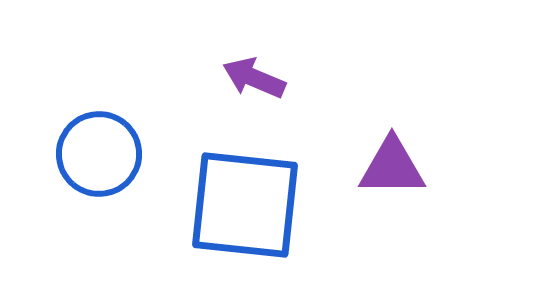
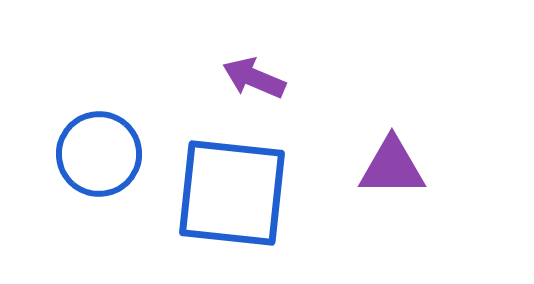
blue square: moved 13 px left, 12 px up
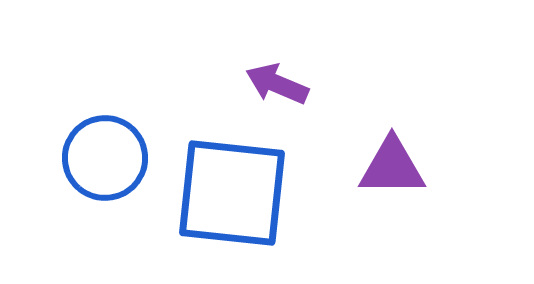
purple arrow: moved 23 px right, 6 px down
blue circle: moved 6 px right, 4 px down
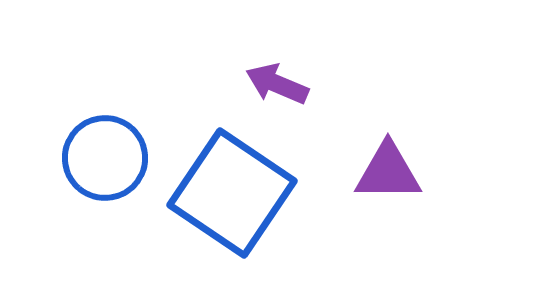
purple triangle: moved 4 px left, 5 px down
blue square: rotated 28 degrees clockwise
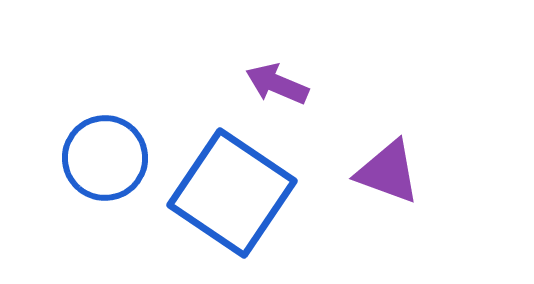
purple triangle: rotated 20 degrees clockwise
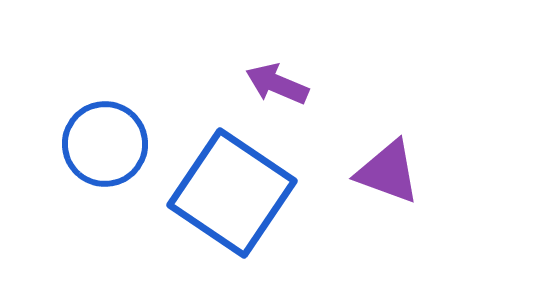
blue circle: moved 14 px up
